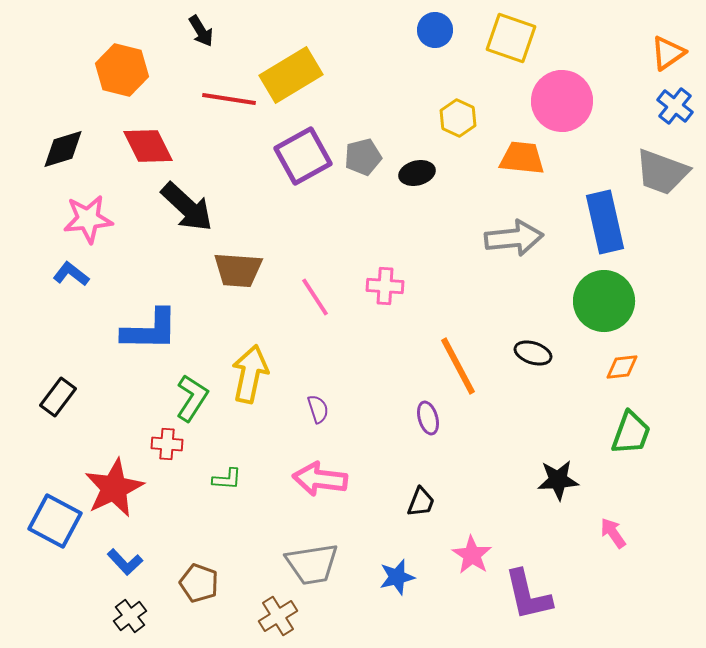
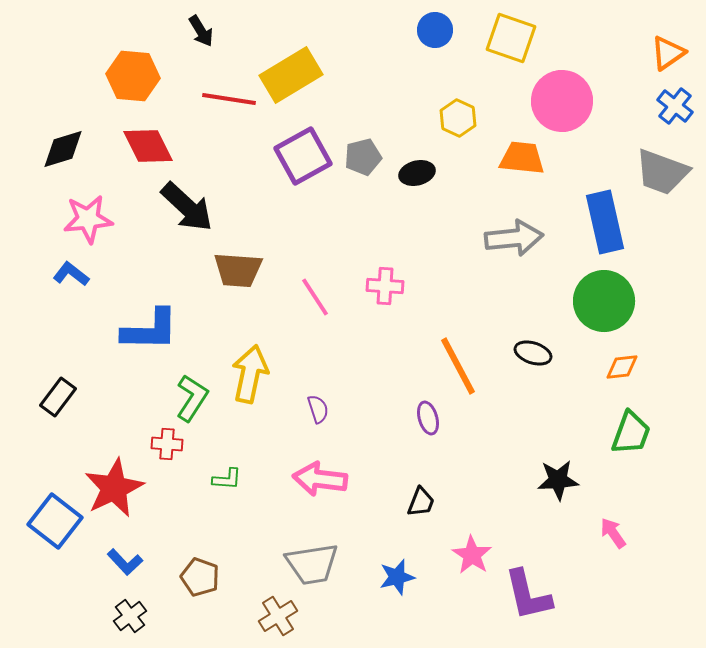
orange hexagon at (122, 70): moved 11 px right, 6 px down; rotated 9 degrees counterclockwise
blue square at (55, 521): rotated 10 degrees clockwise
brown pentagon at (199, 583): moved 1 px right, 6 px up
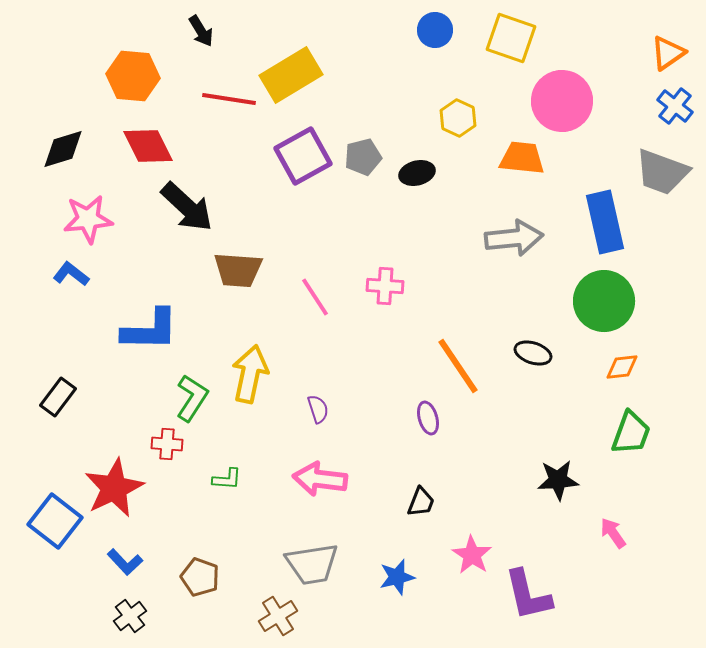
orange line at (458, 366): rotated 6 degrees counterclockwise
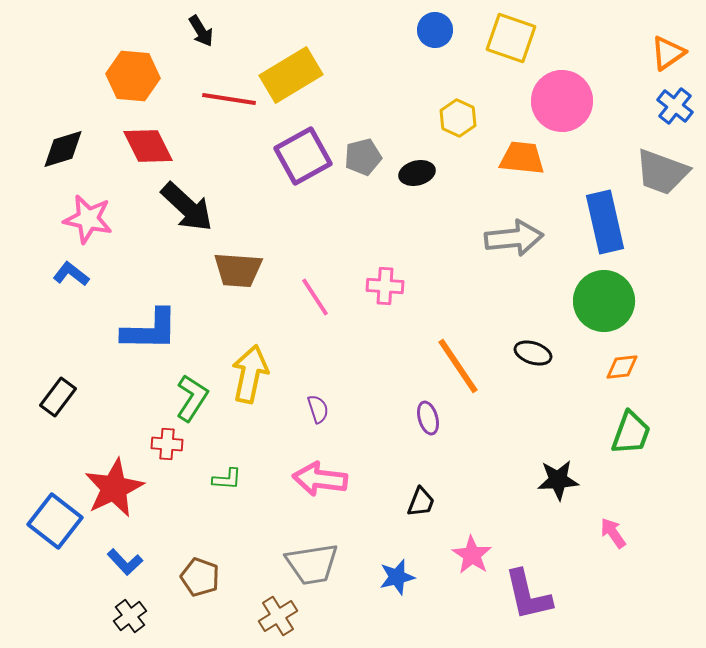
pink star at (88, 219): rotated 18 degrees clockwise
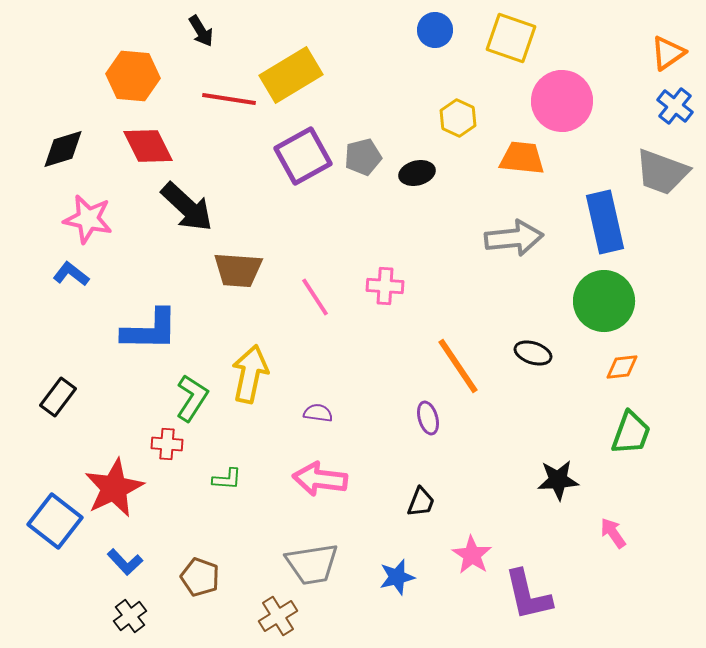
purple semicircle at (318, 409): moved 4 px down; rotated 64 degrees counterclockwise
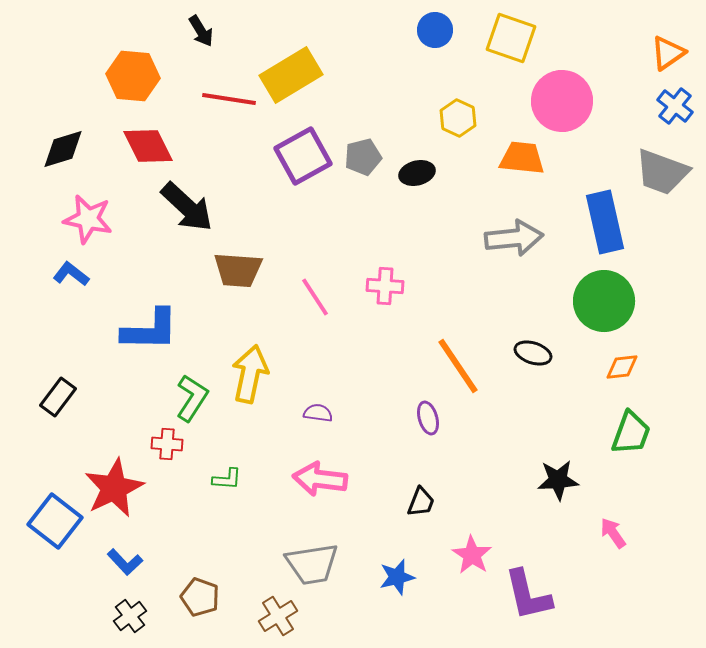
brown pentagon at (200, 577): moved 20 px down
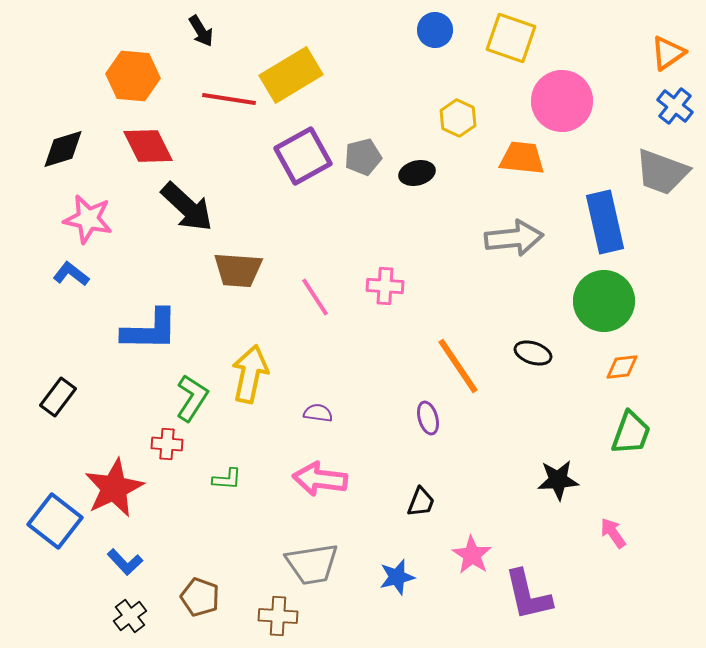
brown cross at (278, 616): rotated 36 degrees clockwise
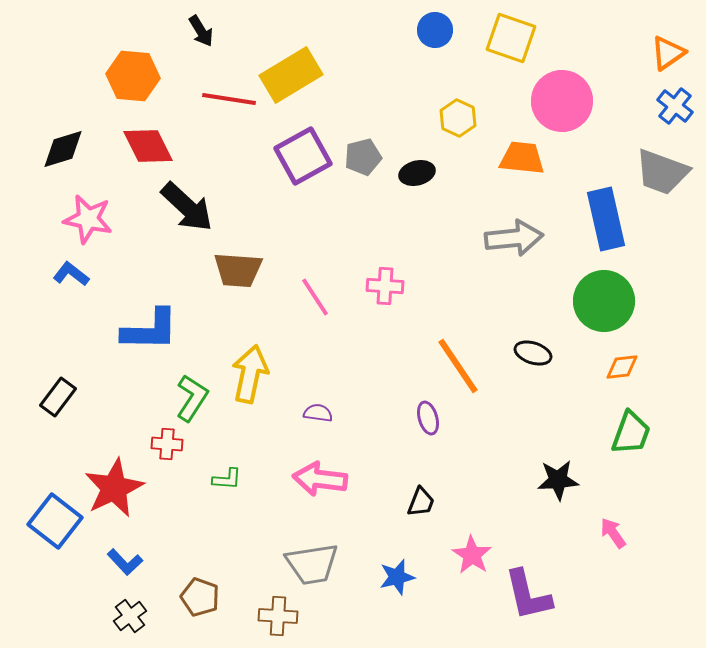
blue rectangle at (605, 222): moved 1 px right, 3 px up
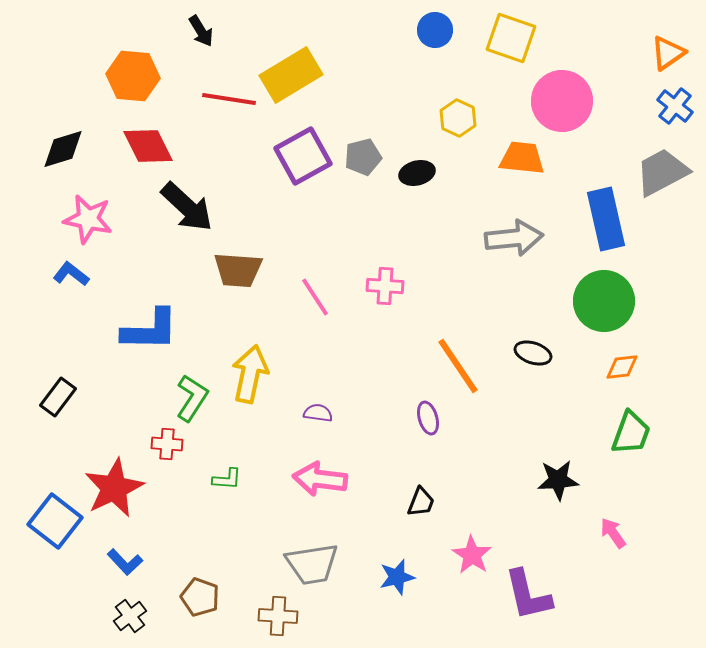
gray trapezoid at (662, 172): rotated 132 degrees clockwise
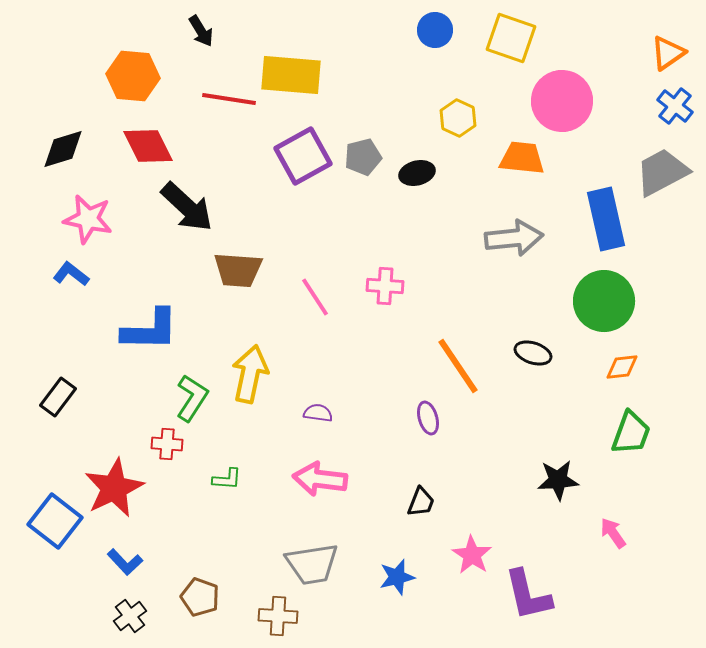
yellow rectangle at (291, 75): rotated 36 degrees clockwise
